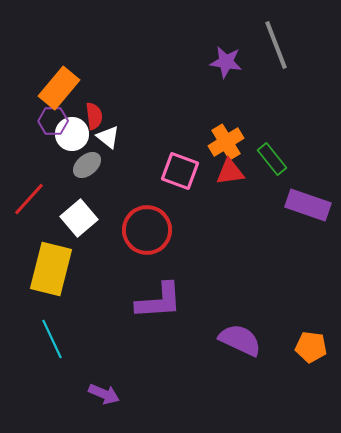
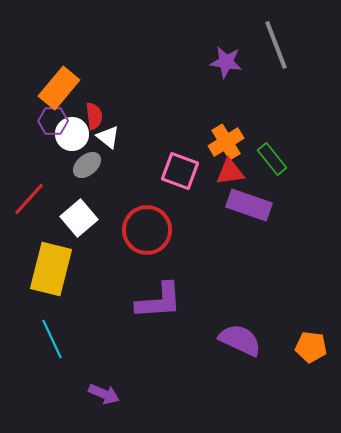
purple rectangle: moved 59 px left
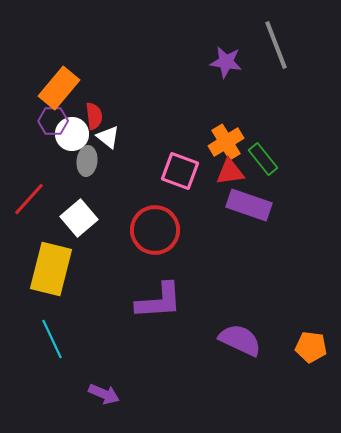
green rectangle: moved 9 px left
gray ellipse: moved 4 px up; rotated 44 degrees counterclockwise
red circle: moved 8 px right
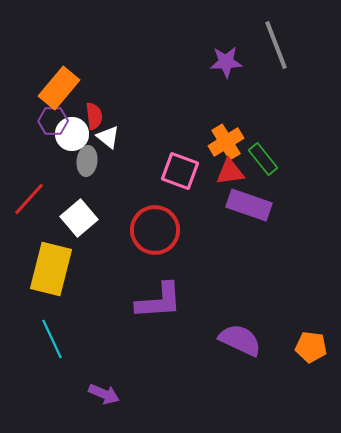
purple star: rotated 12 degrees counterclockwise
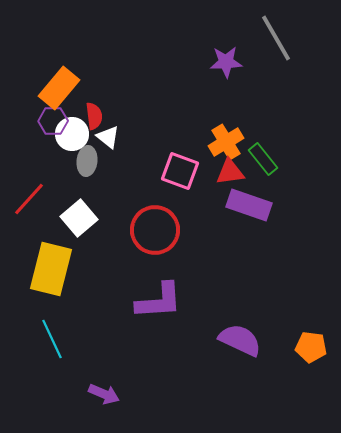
gray line: moved 7 px up; rotated 9 degrees counterclockwise
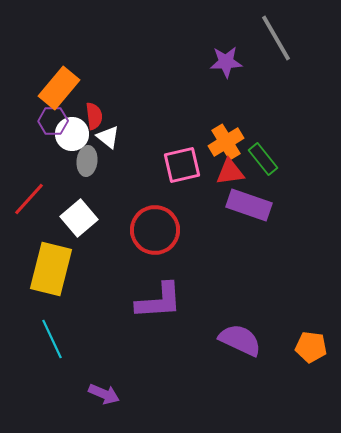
pink square: moved 2 px right, 6 px up; rotated 33 degrees counterclockwise
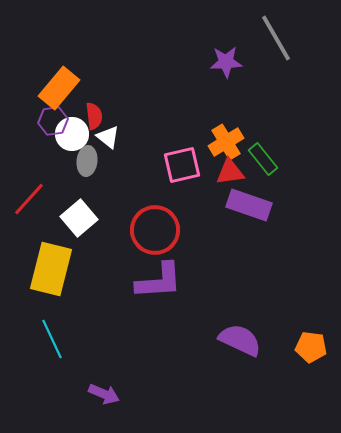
purple hexagon: rotated 8 degrees counterclockwise
purple L-shape: moved 20 px up
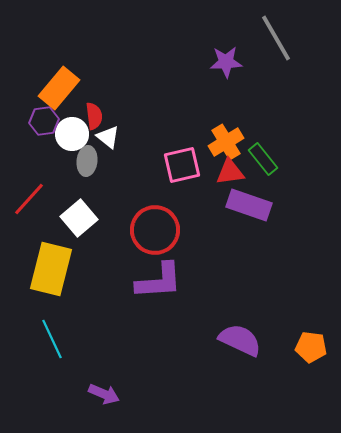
purple hexagon: moved 9 px left
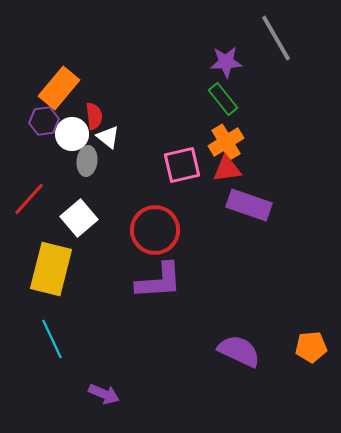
green rectangle: moved 40 px left, 60 px up
red triangle: moved 3 px left, 3 px up
purple semicircle: moved 1 px left, 11 px down
orange pentagon: rotated 12 degrees counterclockwise
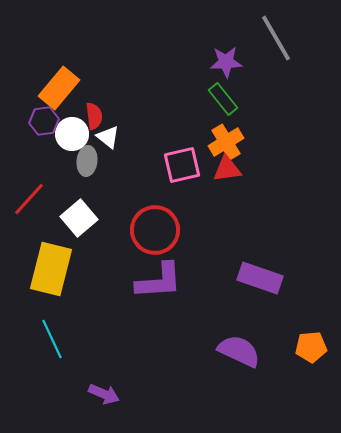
purple rectangle: moved 11 px right, 73 px down
